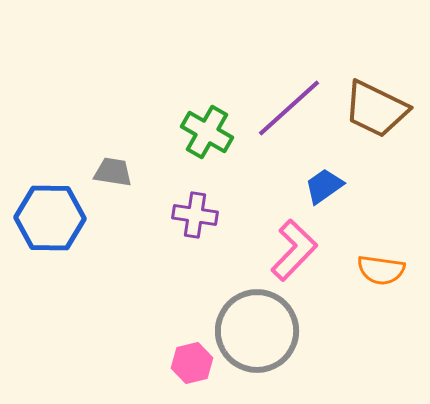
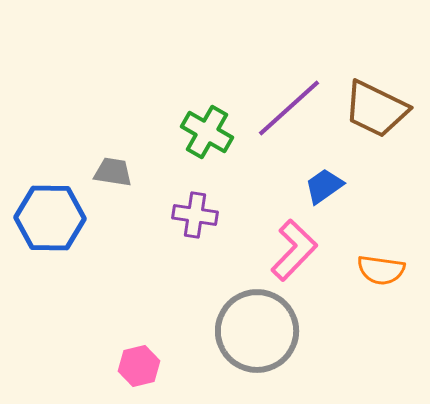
pink hexagon: moved 53 px left, 3 px down
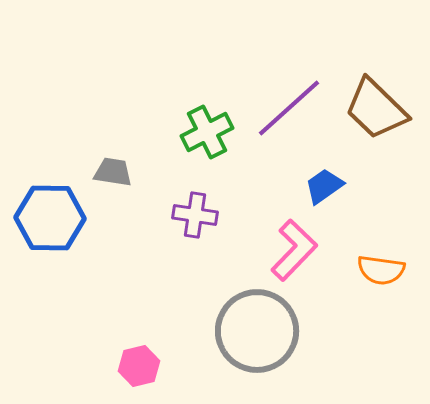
brown trapezoid: rotated 18 degrees clockwise
green cross: rotated 33 degrees clockwise
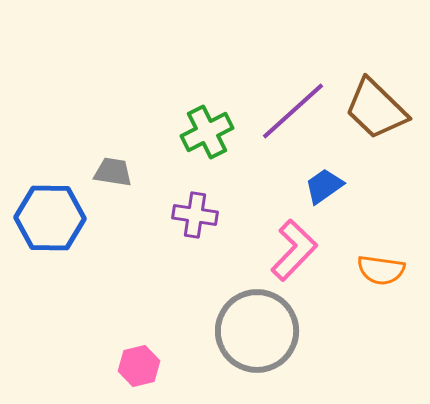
purple line: moved 4 px right, 3 px down
